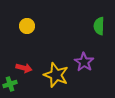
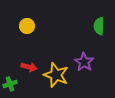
red arrow: moved 5 px right, 1 px up
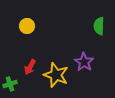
red arrow: moved 1 px right; rotated 105 degrees clockwise
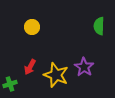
yellow circle: moved 5 px right, 1 px down
purple star: moved 5 px down
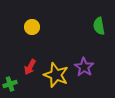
green semicircle: rotated 12 degrees counterclockwise
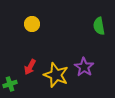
yellow circle: moved 3 px up
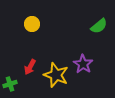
green semicircle: rotated 120 degrees counterclockwise
purple star: moved 1 px left, 3 px up
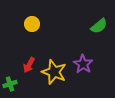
red arrow: moved 1 px left, 2 px up
yellow star: moved 2 px left, 3 px up
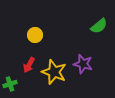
yellow circle: moved 3 px right, 11 px down
purple star: rotated 18 degrees counterclockwise
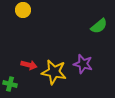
yellow circle: moved 12 px left, 25 px up
red arrow: rotated 105 degrees counterclockwise
yellow star: rotated 10 degrees counterclockwise
green cross: rotated 32 degrees clockwise
